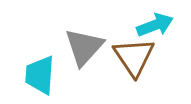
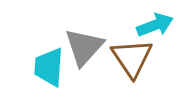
brown triangle: moved 2 px left, 1 px down
cyan trapezoid: moved 9 px right, 8 px up
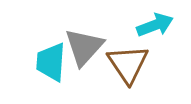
brown triangle: moved 4 px left, 6 px down
cyan trapezoid: moved 2 px right, 5 px up
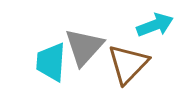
brown triangle: rotated 18 degrees clockwise
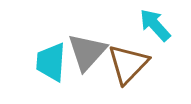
cyan arrow: rotated 111 degrees counterclockwise
gray triangle: moved 3 px right, 5 px down
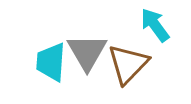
cyan arrow: rotated 6 degrees clockwise
gray triangle: rotated 12 degrees counterclockwise
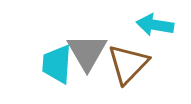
cyan arrow: rotated 45 degrees counterclockwise
cyan trapezoid: moved 6 px right, 2 px down
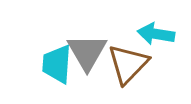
cyan arrow: moved 1 px right, 9 px down
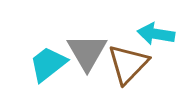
cyan trapezoid: moved 9 px left; rotated 48 degrees clockwise
